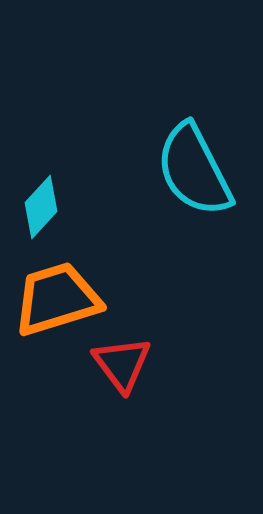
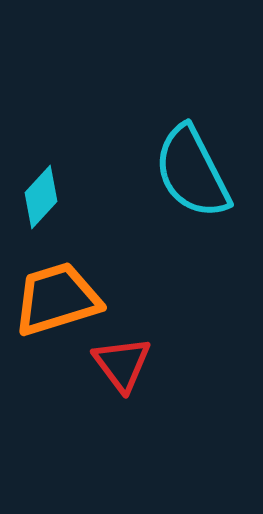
cyan semicircle: moved 2 px left, 2 px down
cyan diamond: moved 10 px up
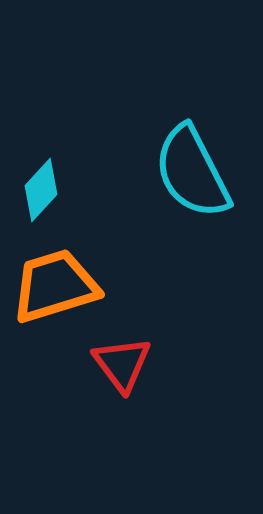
cyan diamond: moved 7 px up
orange trapezoid: moved 2 px left, 13 px up
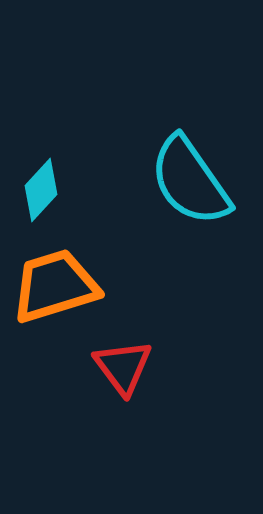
cyan semicircle: moved 2 px left, 9 px down; rotated 8 degrees counterclockwise
red triangle: moved 1 px right, 3 px down
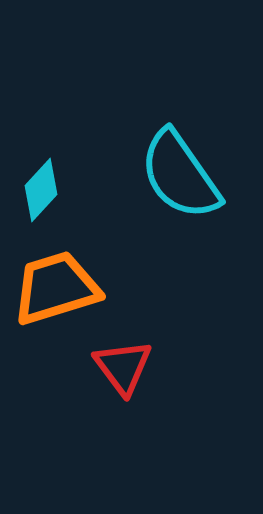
cyan semicircle: moved 10 px left, 6 px up
orange trapezoid: moved 1 px right, 2 px down
